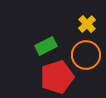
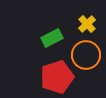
green rectangle: moved 6 px right, 8 px up
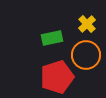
green rectangle: rotated 15 degrees clockwise
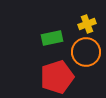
yellow cross: rotated 24 degrees clockwise
orange circle: moved 3 px up
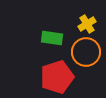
yellow cross: rotated 12 degrees counterclockwise
green rectangle: rotated 20 degrees clockwise
